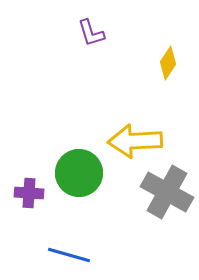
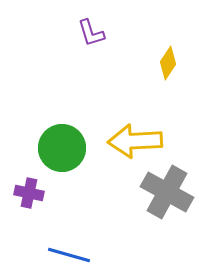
green circle: moved 17 px left, 25 px up
purple cross: rotated 8 degrees clockwise
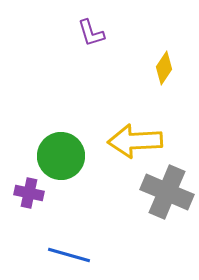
yellow diamond: moved 4 px left, 5 px down
green circle: moved 1 px left, 8 px down
gray cross: rotated 6 degrees counterclockwise
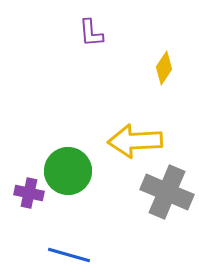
purple L-shape: rotated 12 degrees clockwise
green circle: moved 7 px right, 15 px down
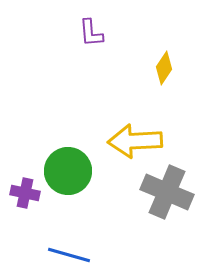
purple cross: moved 4 px left
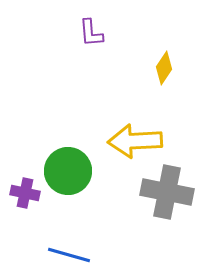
gray cross: rotated 12 degrees counterclockwise
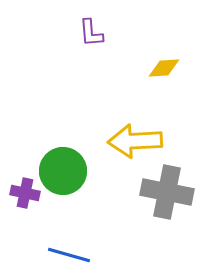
yellow diamond: rotated 52 degrees clockwise
green circle: moved 5 px left
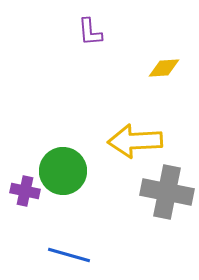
purple L-shape: moved 1 px left, 1 px up
purple cross: moved 2 px up
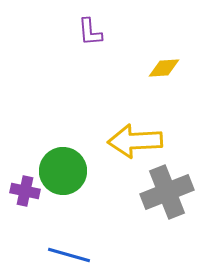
gray cross: rotated 33 degrees counterclockwise
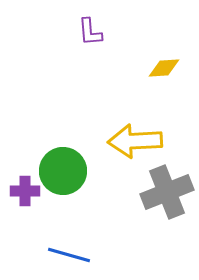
purple cross: rotated 12 degrees counterclockwise
